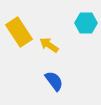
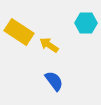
yellow rectangle: rotated 24 degrees counterclockwise
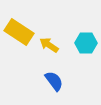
cyan hexagon: moved 20 px down
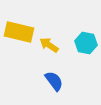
yellow rectangle: rotated 20 degrees counterclockwise
cyan hexagon: rotated 10 degrees clockwise
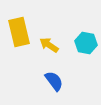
yellow rectangle: rotated 64 degrees clockwise
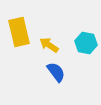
blue semicircle: moved 2 px right, 9 px up
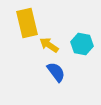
yellow rectangle: moved 8 px right, 9 px up
cyan hexagon: moved 4 px left, 1 px down
